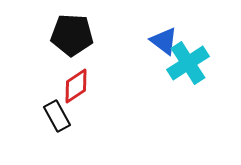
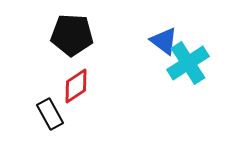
black rectangle: moved 7 px left, 2 px up
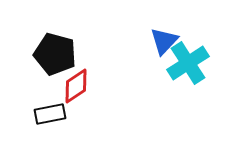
black pentagon: moved 17 px left, 19 px down; rotated 12 degrees clockwise
blue triangle: rotated 36 degrees clockwise
black rectangle: rotated 72 degrees counterclockwise
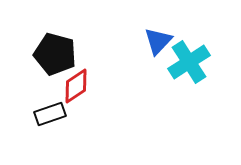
blue triangle: moved 6 px left
cyan cross: moved 1 px right, 1 px up
black rectangle: rotated 8 degrees counterclockwise
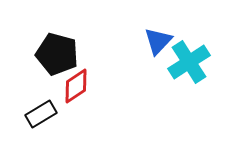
black pentagon: moved 2 px right
black rectangle: moved 9 px left; rotated 12 degrees counterclockwise
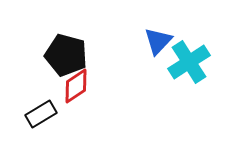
black pentagon: moved 9 px right, 1 px down
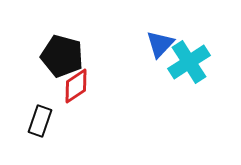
blue triangle: moved 2 px right, 3 px down
black pentagon: moved 4 px left, 1 px down
black rectangle: moved 1 px left, 7 px down; rotated 40 degrees counterclockwise
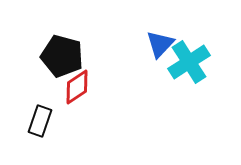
red diamond: moved 1 px right, 1 px down
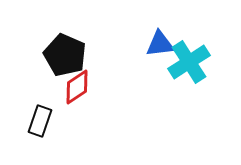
blue triangle: rotated 40 degrees clockwise
black pentagon: moved 3 px right, 1 px up; rotated 9 degrees clockwise
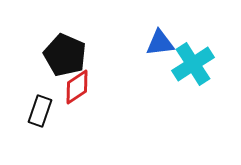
blue triangle: moved 1 px up
cyan cross: moved 4 px right, 2 px down
black rectangle: moved 10 px up
